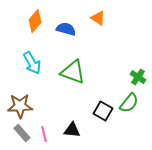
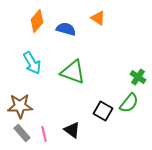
orange diamond: moved 2 px right
black triangle: rotated 30 degrees clockwise
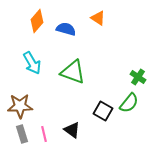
gray rectangle: moved 1 px down; rotated 24 degrees clockwise
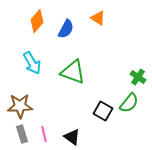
blue semicircle: rotated 102 degrees clockwise
black triangle: moved 7 px down
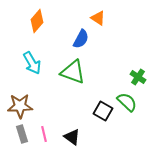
blue semicircle: moved 15 px right, 10 px down
green semicircle: moved 2 px left, 1 px up; rotated 85 degrees counterclockwise
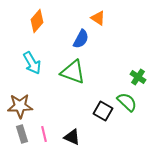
black triangle: rotated 12 degrees counterclockwise
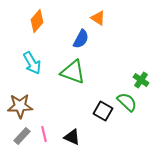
green cross: moved 3 px right, 3 px down
gray rectangle: moved 2 px down; rotated 60 degrees clockwise
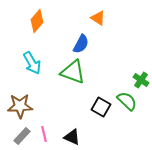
blue semicircle: moved 5 px down
green semicircle: moved 1 px up
black square: moved 2 px left, 4 px up
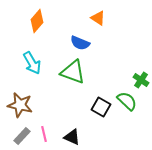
blue semicircle: moved 1 px left, 1 px up; rotated 84 degrees clockwise
brown star: moved 1 px up; rotated 15 degrees clockwise
